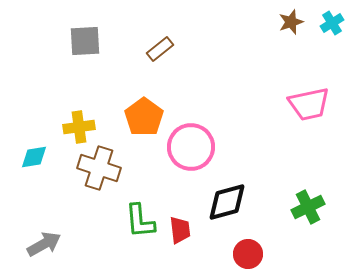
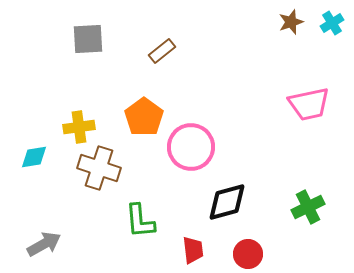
gray square: moved 3 px right, 2 px up
brown rectangle: moved 2 px right, 2 px down
red trapezoid: moved 13 px right, 20 px down
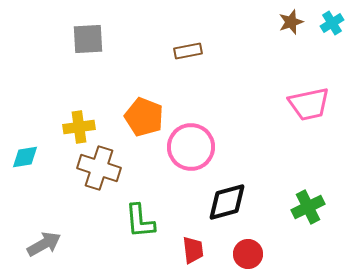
brown rectangle: moved 26 px right; rotated 28 degrees clockwise
orange pentagon: rotated 15 degrees counterclockwise
cyan diamond: moved 9 px left
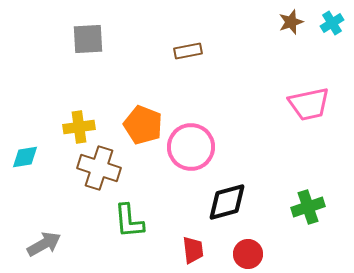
orange pentagon: moved 1 px left, 8 px down
green cross: rotated 8 degrees clockwise
green L-shape: moved 11 px left
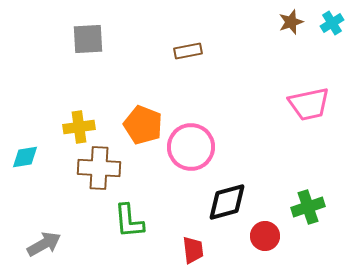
brown cross: rotated 15 degrees counterclockwise
red circle: moved 17 px right, 18 px up
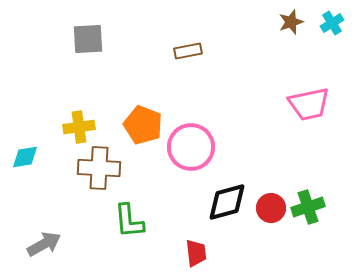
red circle: moved 6 px right, 28 px up
red trapezoid: moved 3 px right, 3 px down
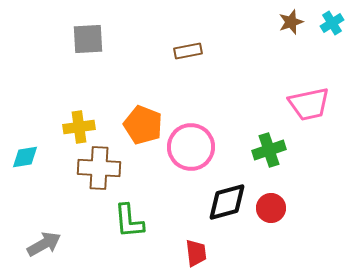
green cross: moved 39 px left, 57 px up
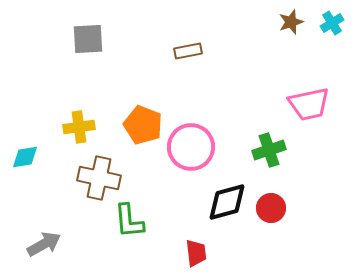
brown cross: moved 10 px down; rotated 9 degrees clockwise
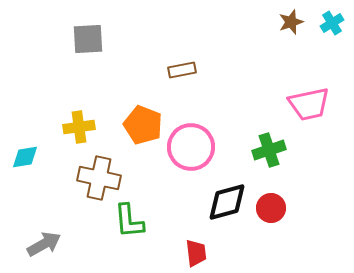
brown rectangle: moved 6 px left, 19 px down
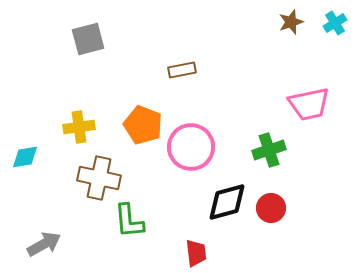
cyan cross: moved 3 px right
gray square: rotated 12 degrees counterclockwise
